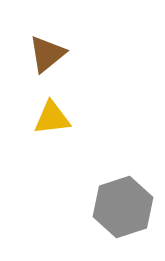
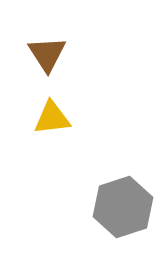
brown triangle: rotated 24 degrees counterclockwise
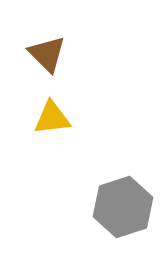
brown triangle: rotated 12 degrees counterclockwise
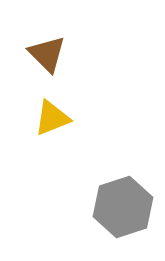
yellow triangle: rotated 15 degrees counterclockwise
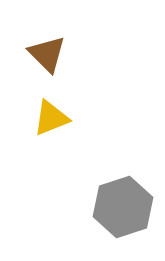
yellow triangle: moved 1 px left
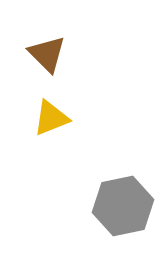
gray hexagon: moved 1 px up; rotated 6 degrees clockwise
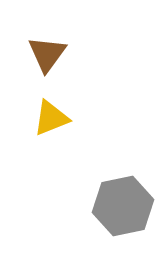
brown triangle: rotated 21 degrees clockwise
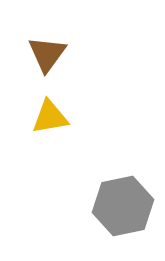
yellow triangle: moved 1 px left, 1 px up; rotated 12 degrees clockwise
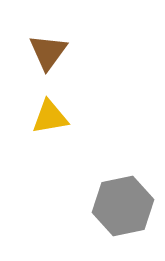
brown triangle: moved 1 px right, 2 px up
